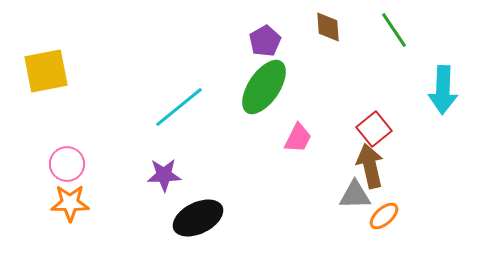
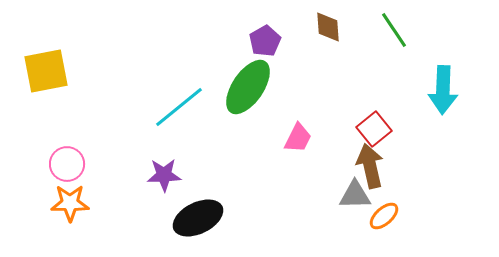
green ellipse: moved 16 px left
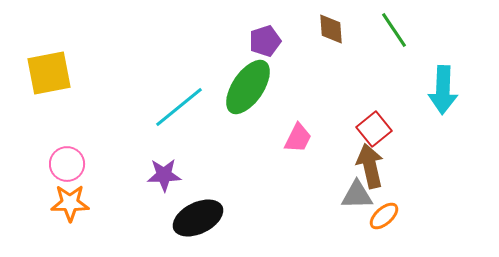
brown diamond: moved 3 px right, 2 px down
purple pentagon: rotated 12 degrees clockwise
yellow square: moved 3 px right, 2 px down
gray triangle: moved 2 px right
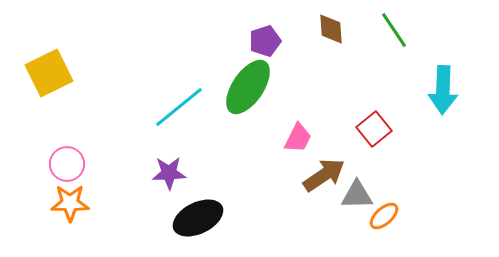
yellow square: rotated 15 degrees counterclockwise
brown arrow: moved 46 px left, 9 px down; rotated 69 degrees clockwise
purple star: moved 5 px right, 2 px up
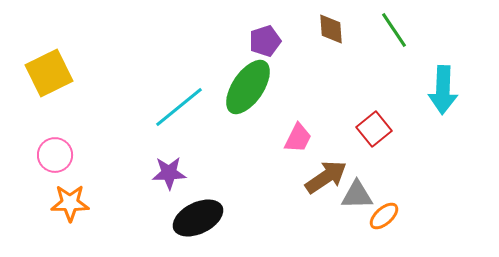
pink circle: moved 12 px left, 9 px up
brown arrow: moved 2 px right, 2 px down
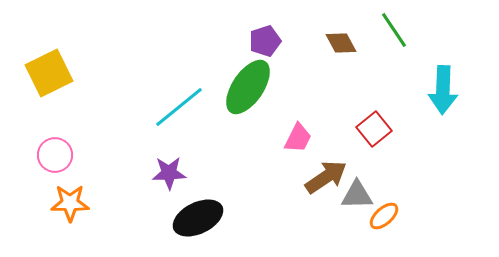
brown diamond: moved 10 px right, 14 px down; rotated 24 degrees counterclockwise
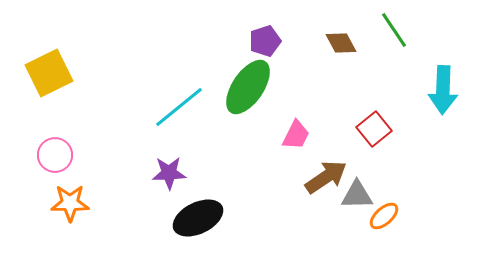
pink trapezoid: moved 2 px left, 3 px up
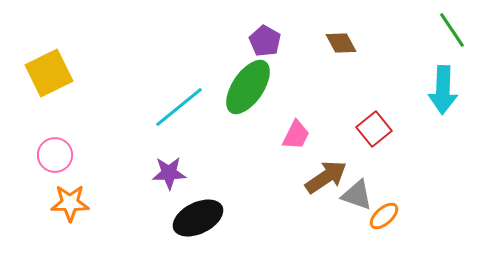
green line: moved 58 px right
purple pentagon: rotated 24 degrees counterclockwise
gray triangle: rotated 20 degrees clockwise
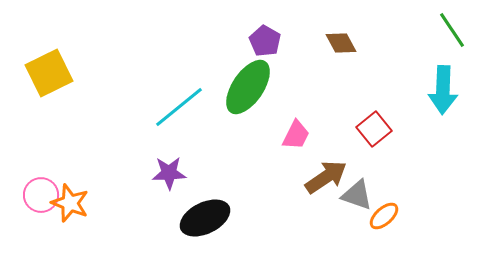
pink circle: moved 14 px left, 40 px down
orange star: rotated 21 degrees clockwise
black ellipse: moved 7 px right
